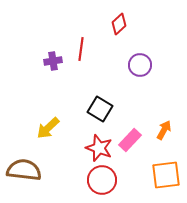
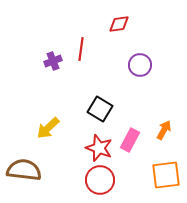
red diamond: rotated 35 degrees clockwise
purple cross: rotated 12 degrees counterclockwise
pink rectangle: rotated 15 degrees counterclockwise
red circle: moved 2 px left
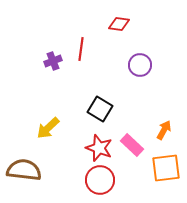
red diamond: rotated 15 degrees clockwise
pink rectangle: moved 2 px right, 5 px down; rotated 75 degrees counterclockwise
orange square: moved 7 px up
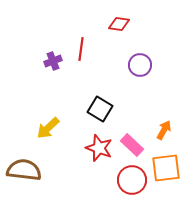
red circle: moved 32 px right
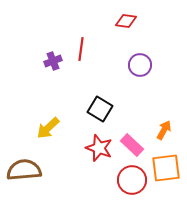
red diamond: moved 7 px right, 3 px up
brown semicircle: rotated 12 degrees counterclockwise
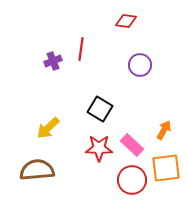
red star: rotated 20 degrees counterclockwise
brown semicircle: moved 13 px right
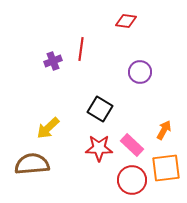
purple circle: moved 7 px down
brown semicircle: moved 5 px left, 6 px up
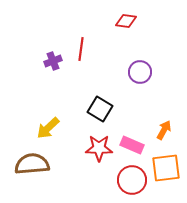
pink rectangle: rotated 20 degrees counterclockwise
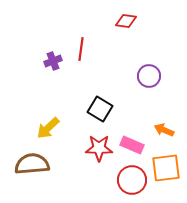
purple circle: moved 9 px right, 4 px down
orange arrow: rotated 96 degrees counterclockwise
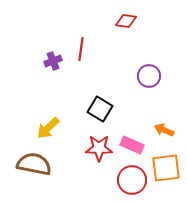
brown semicircle: moved 2 px right; rotated 16 degrees clockwise
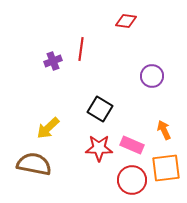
purple circle: moved 3 px right
orange arrow: rotated 42 degrees clockwise
